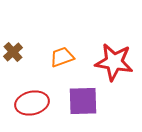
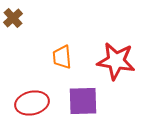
brown cross: moved 34 px up
orange trapezoid: rotated 75 degrees counterclockwise
red star: moved 2 px right, 1 px up
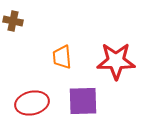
brown cross: moved 3 px down; rotated 36 degrees counterclockwise
red star: rotated 9 degrees counterclockwise
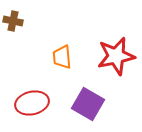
red star: moved 5 px up; rotated 12 degrees counterclockwise
purple square: moved 5 px right, 3 px down; rotated 32 degrees clockwise
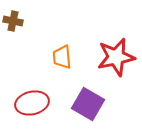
red star: moved 1 px down
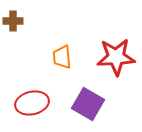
brown cross: rotated 12 degrees counterclockwise
red star: rotated 9 degrees clockwise
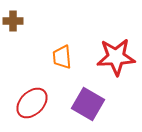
red ellipse: rotated 32 degrees counterclockwise
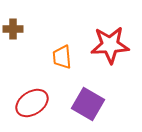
brown cross: moved 8 px down
red star: moved 6 px left, 12 px up
red ellipse: rotated 12 degrees clockwise
